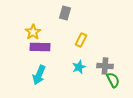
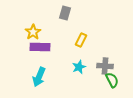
cyan arrow: moved 2 px down
green semicircle: moved 1 px left
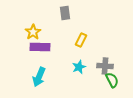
gray rectangle: rotated 24 degrees counterclockwise
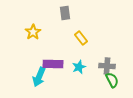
yellow rectangle: moved 2 px up; rotated 64 degrees counterclockwise
purple rectangle: moved 13 px right, 17 px down
gray cross: moved 2 px right
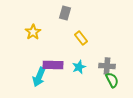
gray rectangle: rotated 24 degrees clockwise
purple rectangle: moved 1 px down
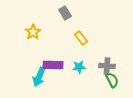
gray rectangle: rotated 48 degrees counterclockwise
cyan star: rotated 16 degrees clockwise
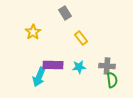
green semicircle: rotated 21 degrees clockwise
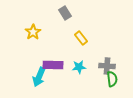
green semicircle: moved 1 px up
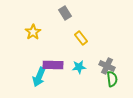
gray cross: rotated 21 degrees clockwise
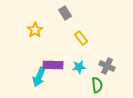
yellow star: moved 2 px right, 2 px up
green semicircle: moved 15 px left, 6 px down
